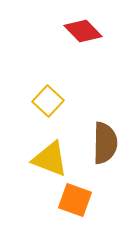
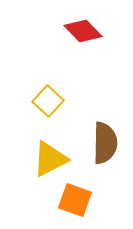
yellow triangle: rotated 48 degrees counterclockwise
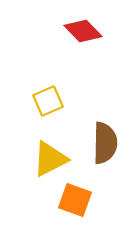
yellow square: rotated 24 degrees clockwise
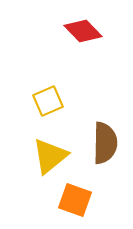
yellow triangle: moved 3 px up; rotated 12 degrees counterclockwise
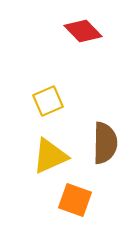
yellow triangle: rotated 15 degrees clockwise
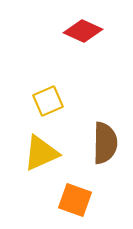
red diamond: rotated 21 degrees counterclockwise
yellow triangle: moved 9 px left, 3 px up
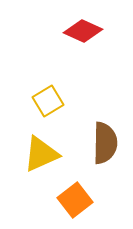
yellow square: rotated 8 degrees counterclockwise
yellow triangle: moved 1 px down
orange square: rotated 32 degrees clockwise
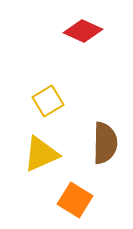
orange square: rotated 20 degrees counterclockwise
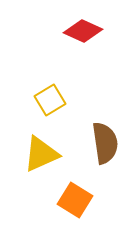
yellow square: moved 2 px right, 1 px up
brown semicircle: rotated 9 degrees counterclockwise
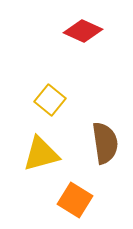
yellow square: rotated 20 degrees counterclockwise
yellow triangle: rotated 9 degrees clockwise
